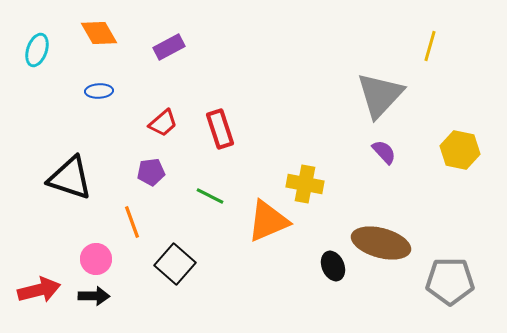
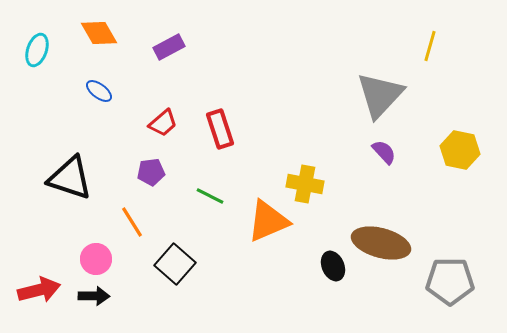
blue ellipse: rotated 40 degrees clockwise
orange line: rotated 12 degrees counterclockwise
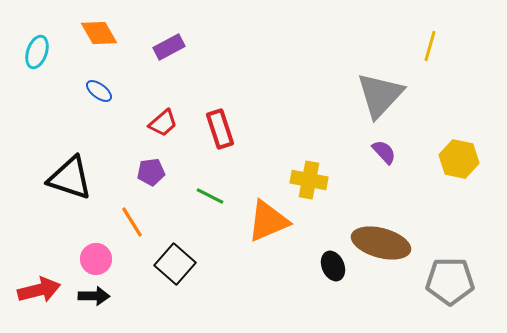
cyan ellipse: moved 2 px down
yellow hexagon: moved 1 px left, 9 px down
yellow cross: moved 4 px right, 4 px up
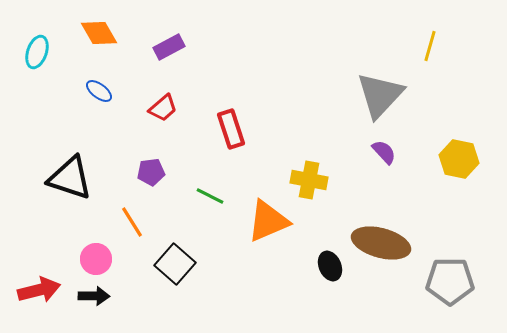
red trapezoid: moved 15 px up
red rectangle: moved 11 px right
black ellipse: moved 3 px left
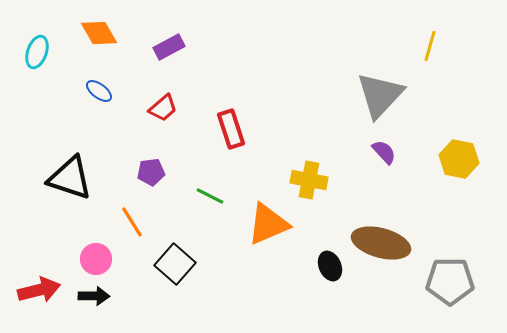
orange triangle: moved 3 px down
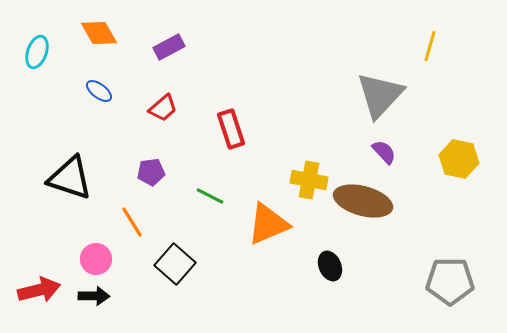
brown ellipse: moved 18 px left, 42 px up
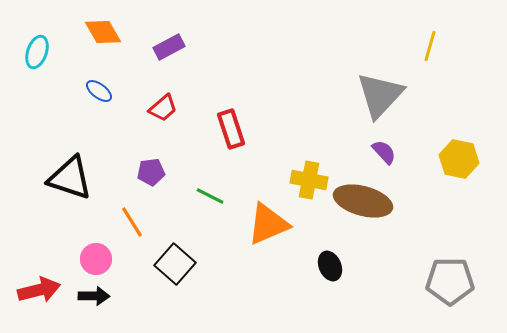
orange diamond: moved 4 px right, 1 px up
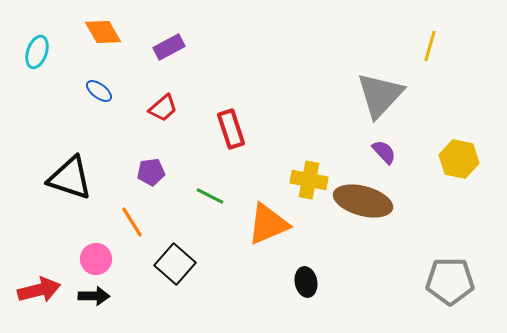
black ellipse: moved 24 px left, 16 px down; rotated 12 degrees clockwise
